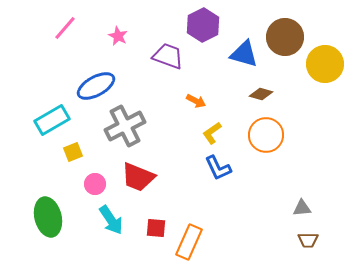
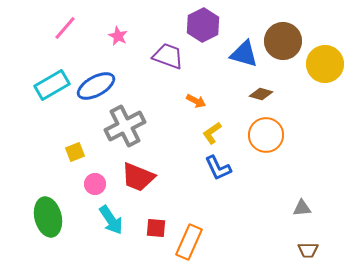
brown circle: moved 2 px left, 4 px down
cyan rectangle: moved 35 px up
yellow square: moved 2 px right
brown trapezoid: moved 10 px down
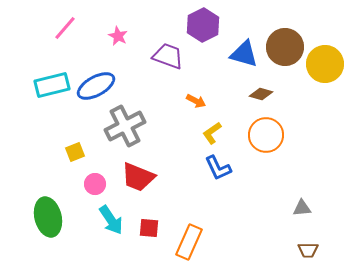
brown circle: moved 2 px right, 6 px down
cyan rectangle: rotated 16 degrees clockwise
red square: moved 7 px left
